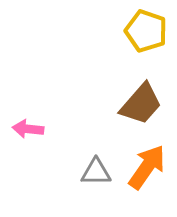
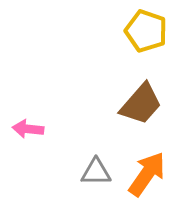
orange arrow: moved 7 px down
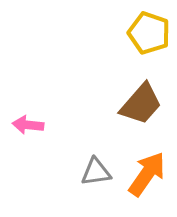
yellow pentagon: moved 3 px right, 2 px down
pink arrow: moved 4 px up
gray triangle: rotated 8 degrees counterclockwise
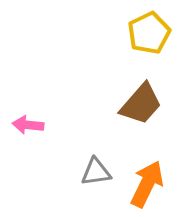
yellow pentagon: rotated 27 degrees clockwise
orange arrow: moved 10 px down; rotated 9 degrees counterclockwise
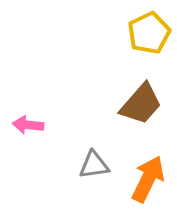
gray triangle: moved 2 px left, 7 px up
orange arrow: moved 1 px right, 5 px up
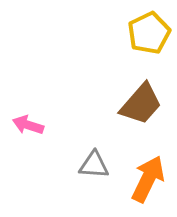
pink arrow: rotated 12 degrees clockwise
gray triangle: rotated 12 degrees clockwise
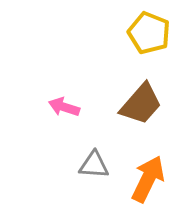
yellow pentagon: rotated 24 degrees counterclockwise
pink arrow: moved 36 px right, 18 px up
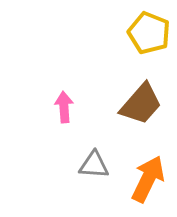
pink arrow: rotated 68 degrees clockwise
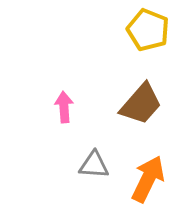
yellow pentagon: moved 1 px left, 3 px up
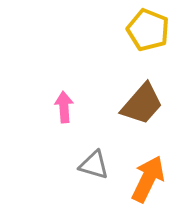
brown trapezoid: moved 1 px right
gray triangle: rotated 12 degrees clockwise
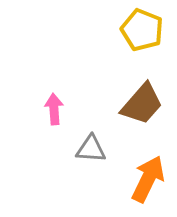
yellow pentagon: moved 6 px left
pink arrow: moved 10 px left, 2 px down
gray triangle: moved 3 px left, 16 px up; rotated 12 degrees counterclockwise
